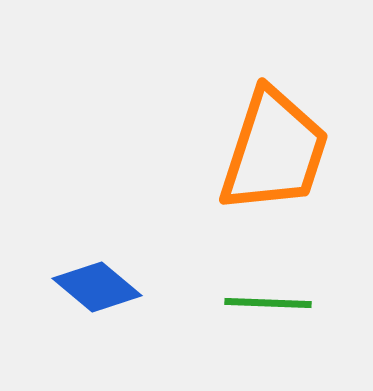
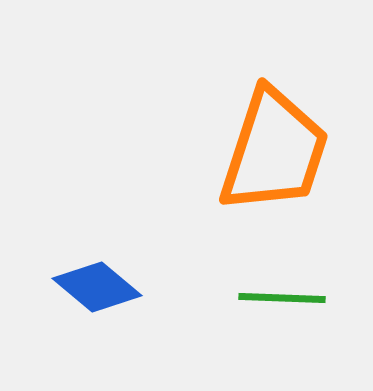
green line: moved 14 px right, 5 px up
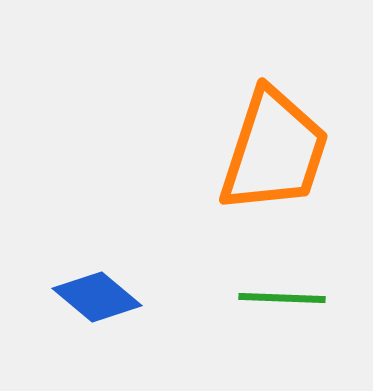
blue diamond: moved 10 px down
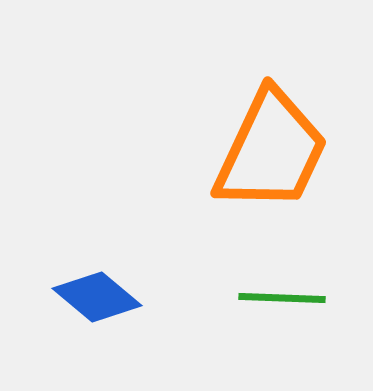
orange trapezoid: moved 3 px left; rotated 7 degrees clockwise
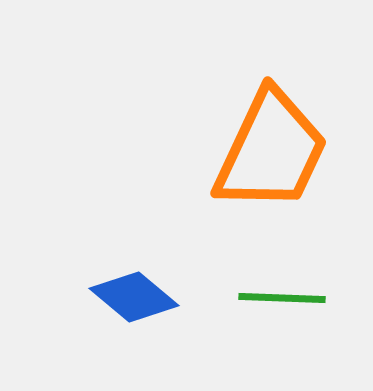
blue diamond: moved 37 px right
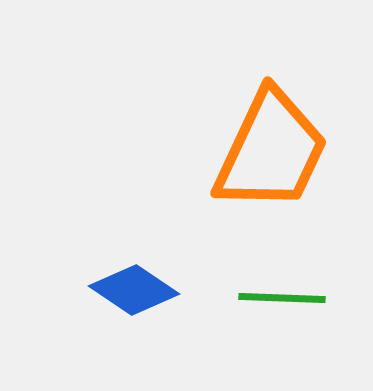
blue diamond: moved 7 px up; rotated 6 degrees counterclockwise
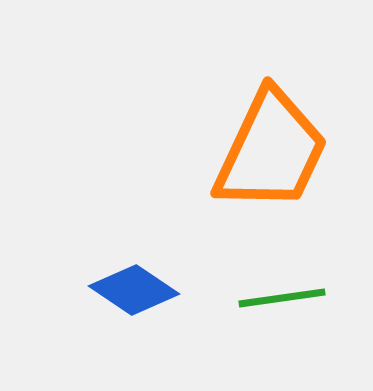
green line: rotated 10 degrees counterclockwise
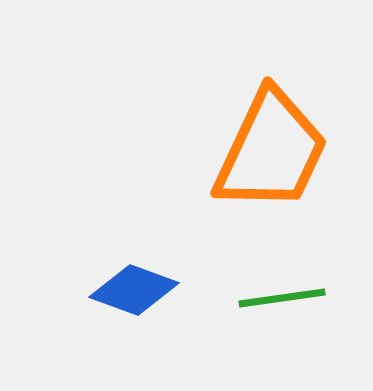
blue diamond: rotated 14 degrees counterclockwise
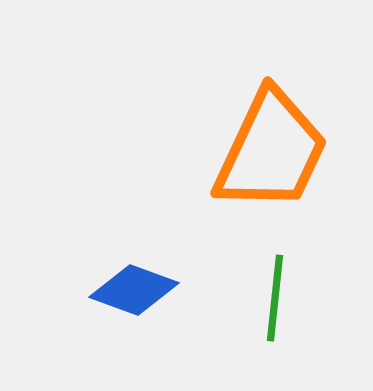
green line: moved 7 px left; rotated 76 degrees counterclockwise
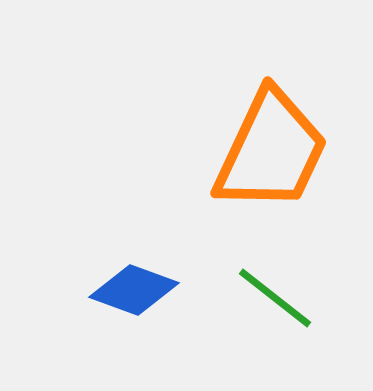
green line: rotated 58 degrees counterclockwise
